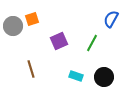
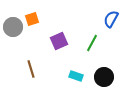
gray circle: moved 1 px down
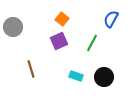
orange square: moved 30 px right; rotated 32 degrees counterclockwise
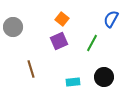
cyan rectangle: moved 3 px left, 6 px down; rotated 24 degrees counterclockwise
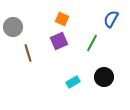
orange square: rotated 16 degrees counterclockwise
brown line: moved 3 px left, 16 px up
cyan rectangle: rotated 24 degrees counterclockwise
